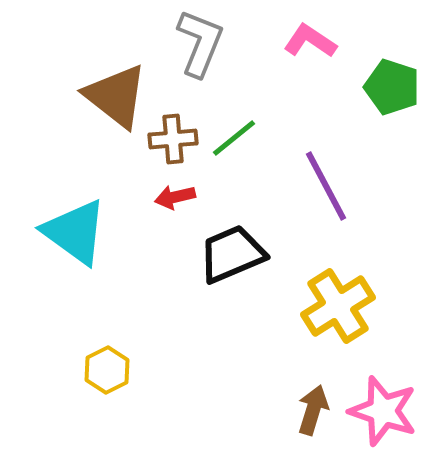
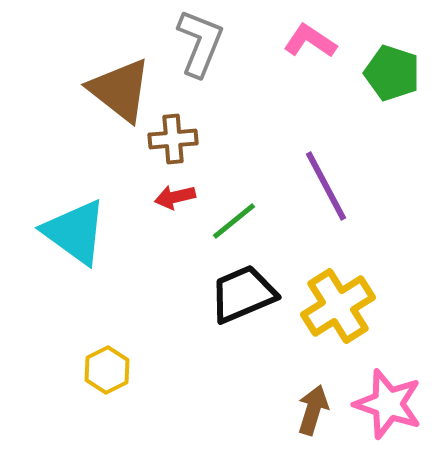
green pentagon: moved 14 px up
brown triangle: moved 4 px right, 6 px up
green line: moved 83 px down
black trapezoid: moved 11 px right, 40 px down
pink star: moved 5 px right, 7 px up
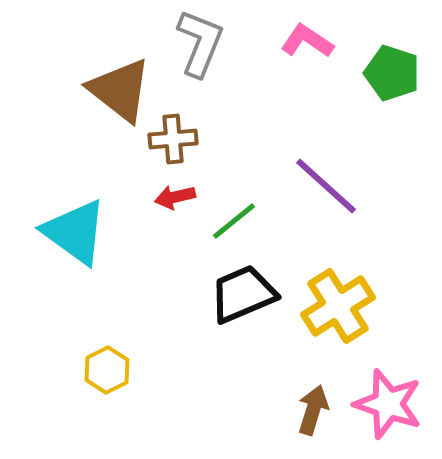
pink L-shape: moved 3 px left
purple line: rotated 20 degrees counterclockwise
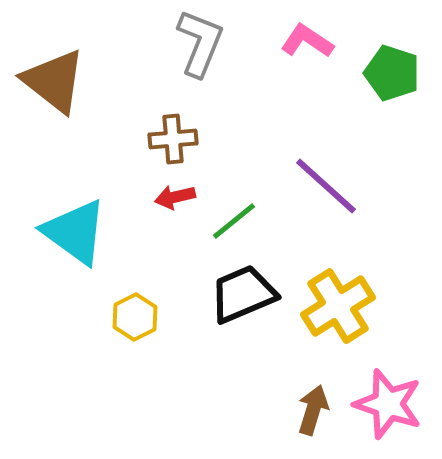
brown triangle: moved 66 px left, 9 px up
yellow hexagon: moved 28 px right, 53 px up
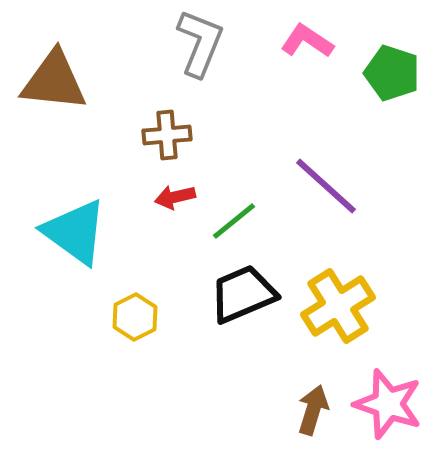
brown triangle: rotated 32 degrees counterclockwise
brown cross: moved 6 px left, 4 px up
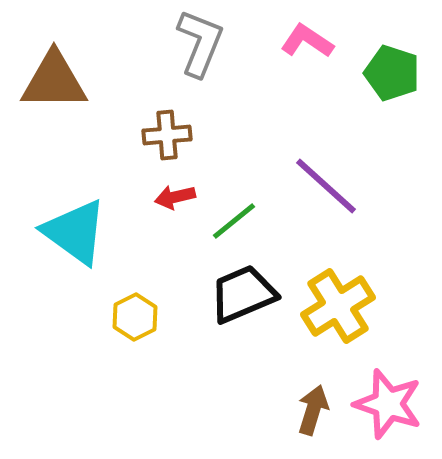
brown triangle: rotated 6 degrees counterclockwise
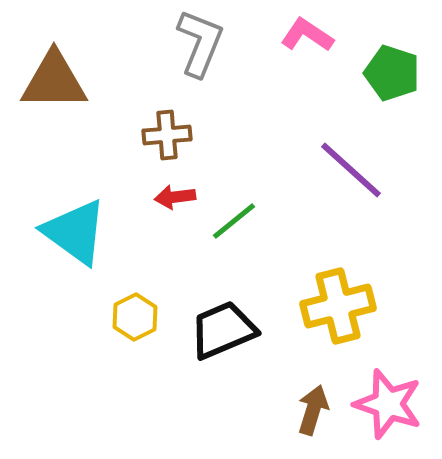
pink L-shape: moved 6 px up
purple line: moved 25 px right, 16 px up
red arrow: rotated 6 degrees clockwise
black trapezoid: moved 20 px left, 36 px down
yellow cross: rotated 18 degrees clockwise
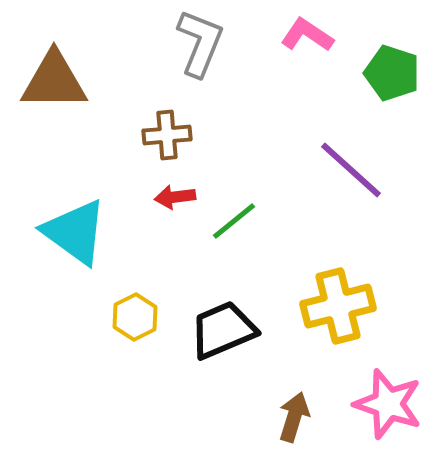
brown arrow: moved 19 px left, 7 px down
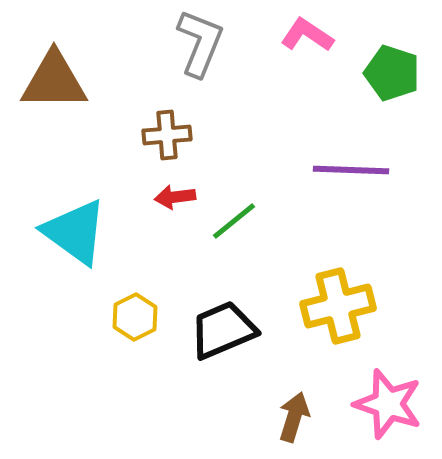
purple line: rotated 40 degrees counterclockwise
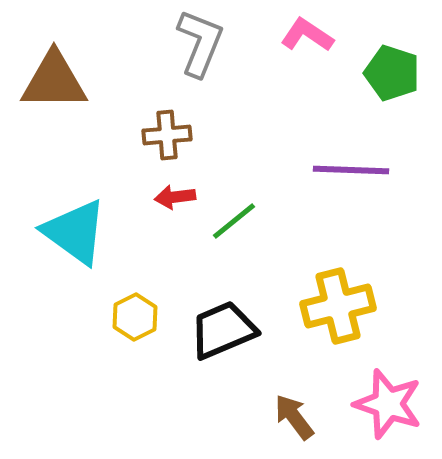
brown arrow: rotated 54 degrees counterclockwise
